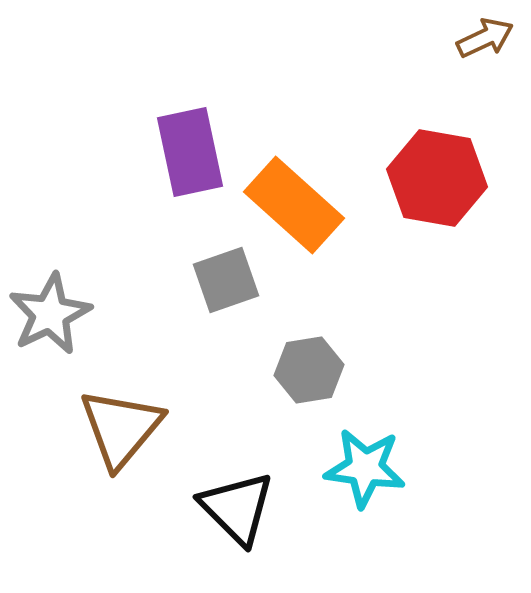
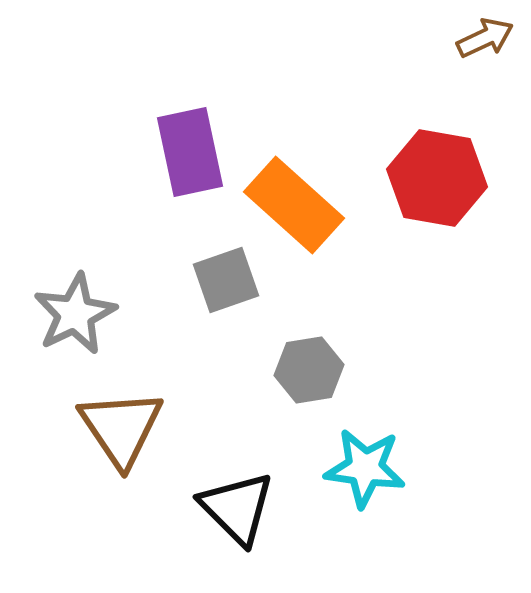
gray star: moved 25 px right
brown triangle: rotated 14 degrees counterclockwise
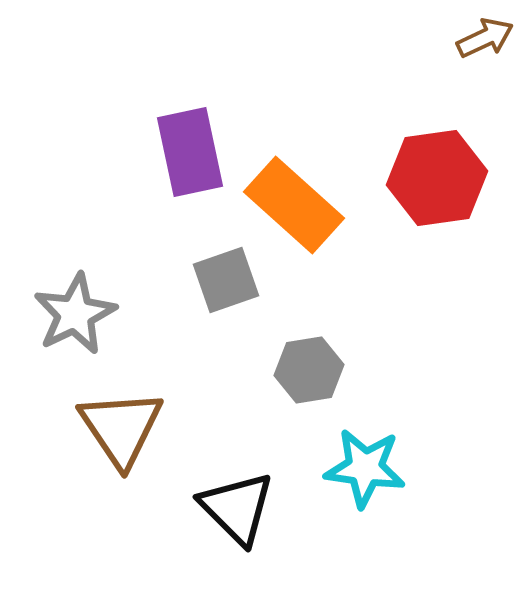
red hexagon: rotated 18 degrees counterclockwise
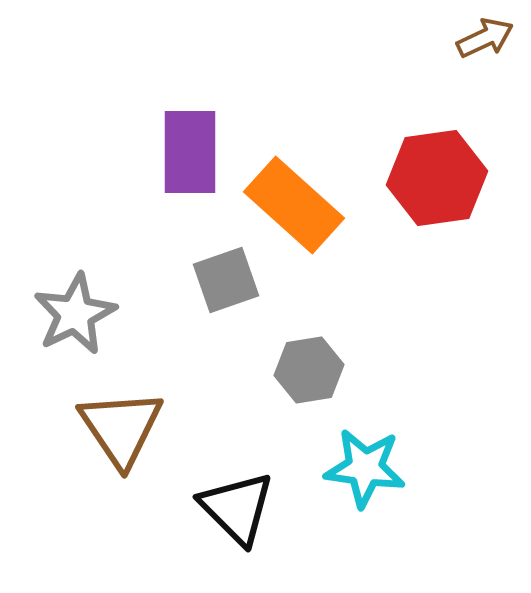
purple rectangle: rotated 12 degrees clockwise
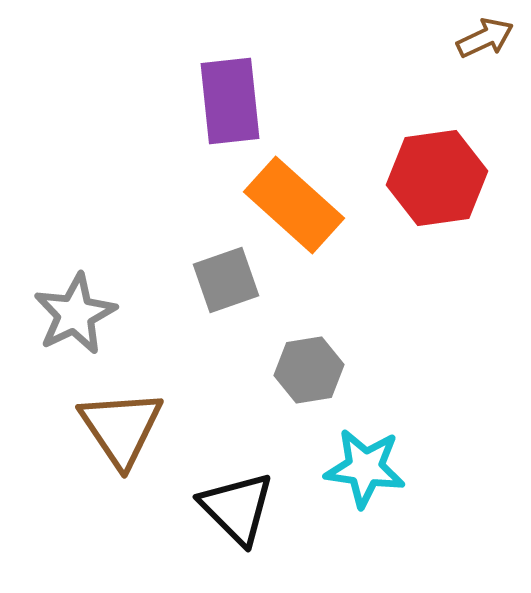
purple rectangle: moved 40 px right, 51 px up; rotated 6 degrees counterclockwise
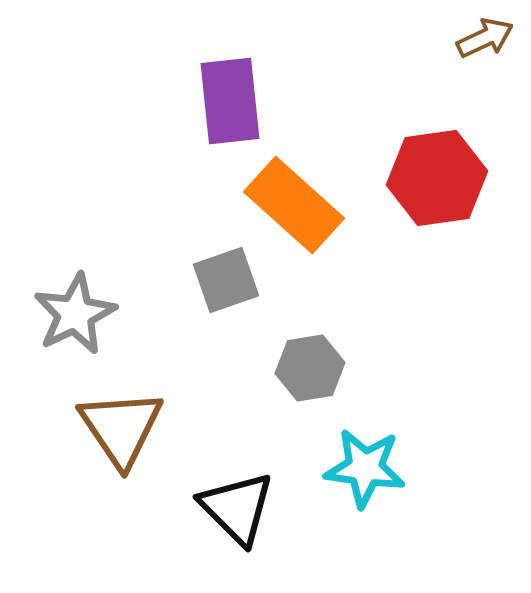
gray hexagon: moved 1 px right, 2 px up
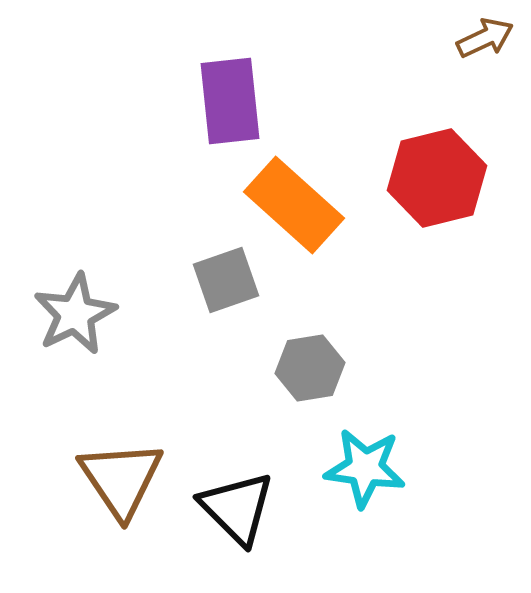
red hexagon: rotated 6 degrees counterclockwise
brown triangle: moved 51 px down
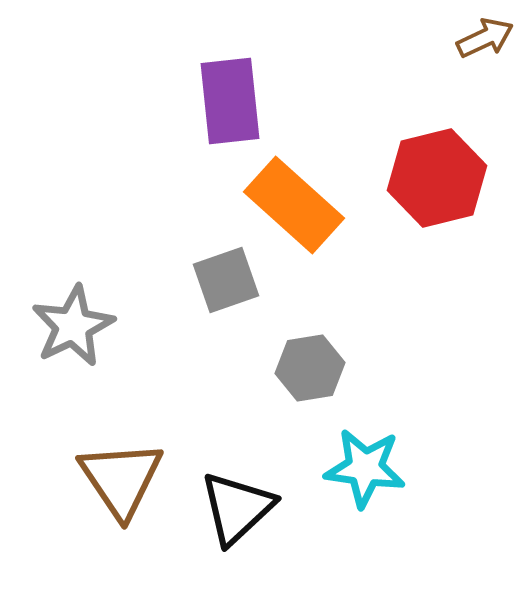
gray star: moved 2 px left, 12 px down
black triangle: rotated 32 degrees clockwise
